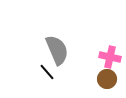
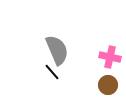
black line: moved 5 px right
brown circle: moved 1 px right, 6 px down
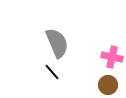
gray semicircle: moved 7 px up
pink cross: moved 2 px right
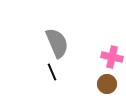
black line: rotated 18 degrees clockwise
brown circle: moved 1 px left, 1 px up
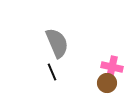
pink cross: moved 10 px down
brown circle: moved 1 px up
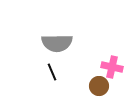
gray semicircle: rotated 112 degrees clockwise
brown circle: moved 8 px left, 3 px down
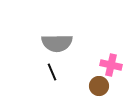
pink cross: moved 1 px left, 2 px up
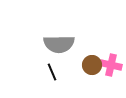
gray semicircle: moved 2 px right, 1 px down
brown circle: moved 7 px left, 21 px up
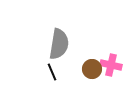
gray semicircle: rotated 80 degrees counterclockwise
brown circle: moved 4 px down
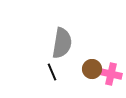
gray semicircle: moved 3 px right, 1 px up
pink cross: moved 9 px down
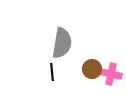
black line: rotated 18 degrees clockwise
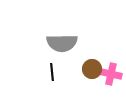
gray semicircle: rotated 80 degrees clockwise
